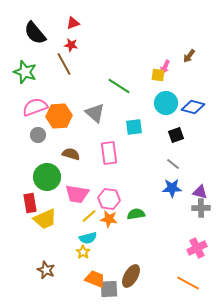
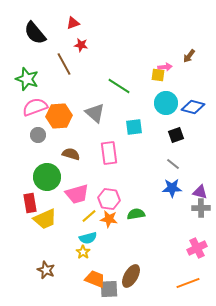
red star: moved 10 px right
pink arrow: rotated 120 degrees counterclockwise
green star: moved 2 px right, 7 px down
pink trapezoid: rotated 25 degrees counterclockwise
orange line: rotated 50 degrees counterclockwise
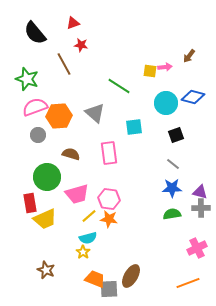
yellow square: moved 8 px left, 4 px up
blue diamond: moved 10 px up
green semicircle: moved 36 px right
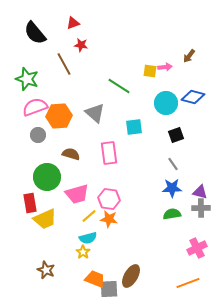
gray line: rotated 16 degrees clockwise
